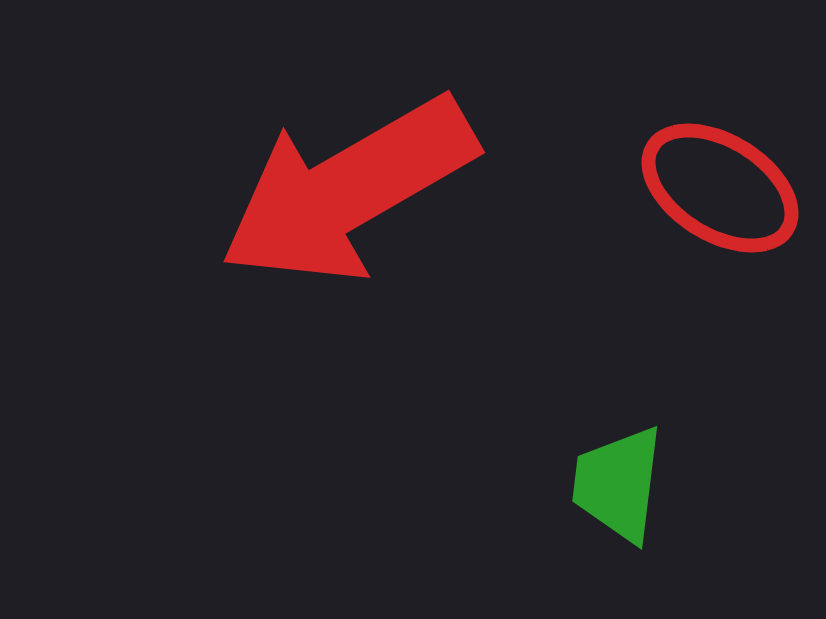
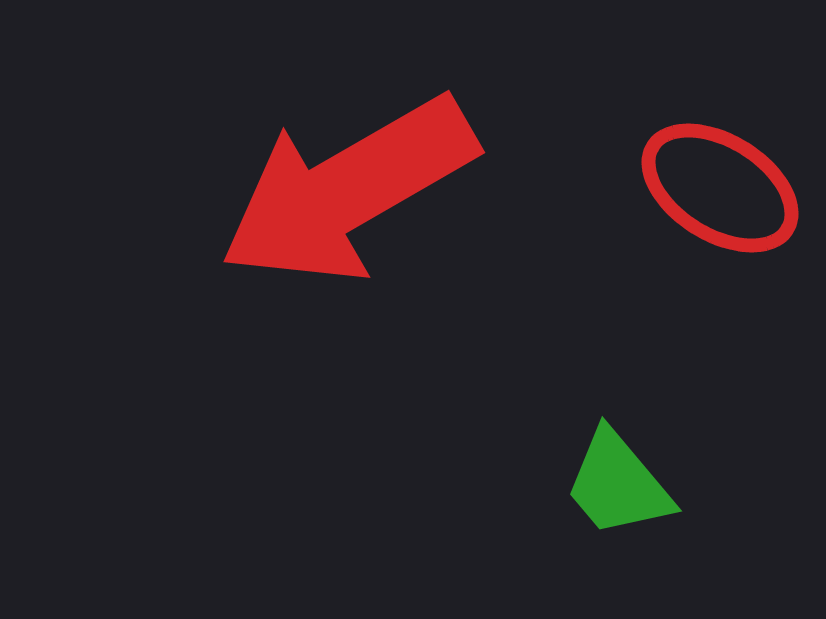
green trapezoid: rotated 47 degrees counterclockwise
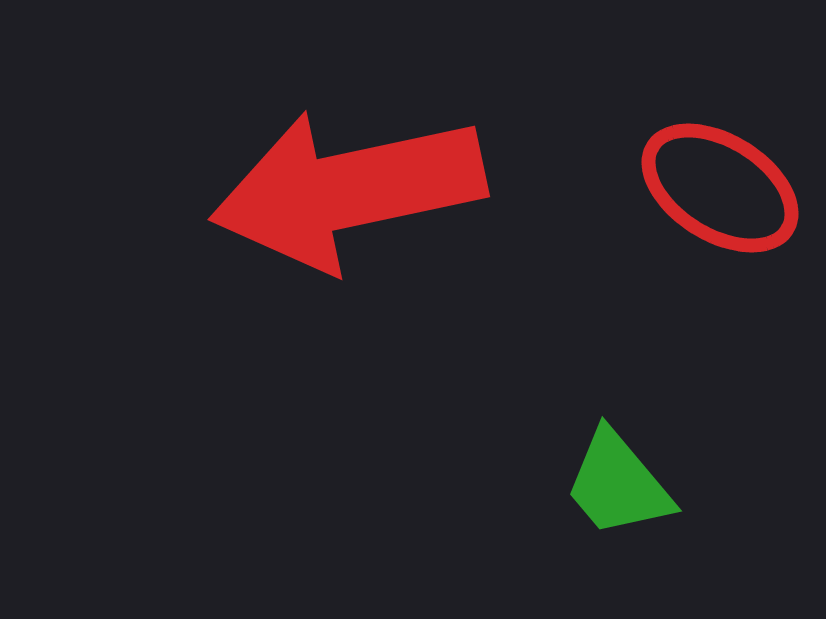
red arrow: rotated 18 degrees clockwise
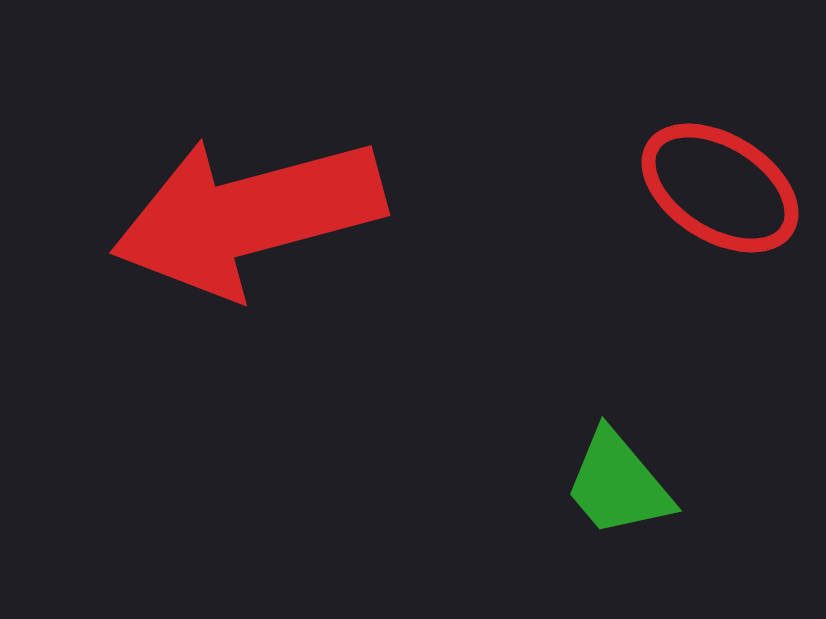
red arrow: moved 100 px left, 26 px down; rotated 3 degrees counterclockwise
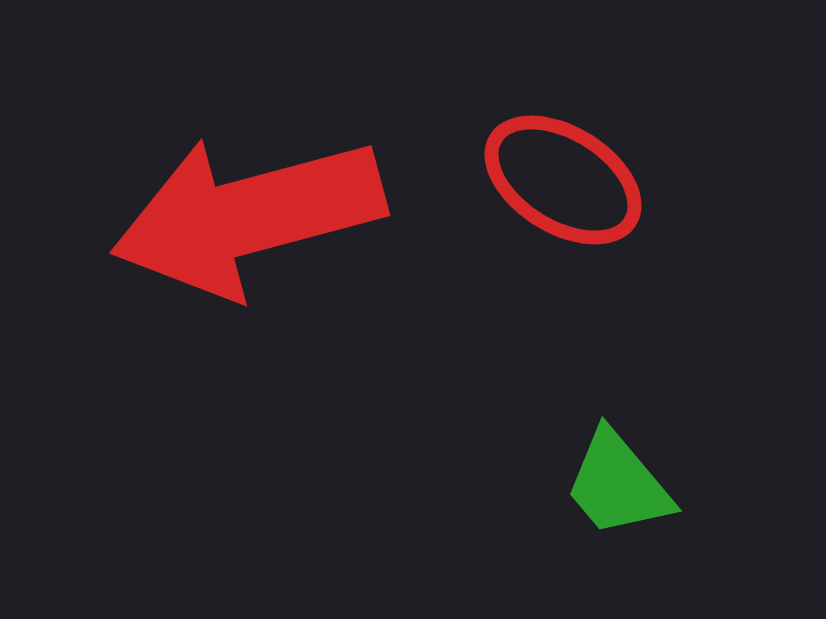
red ellipse: moved 157 px left, 8 px up
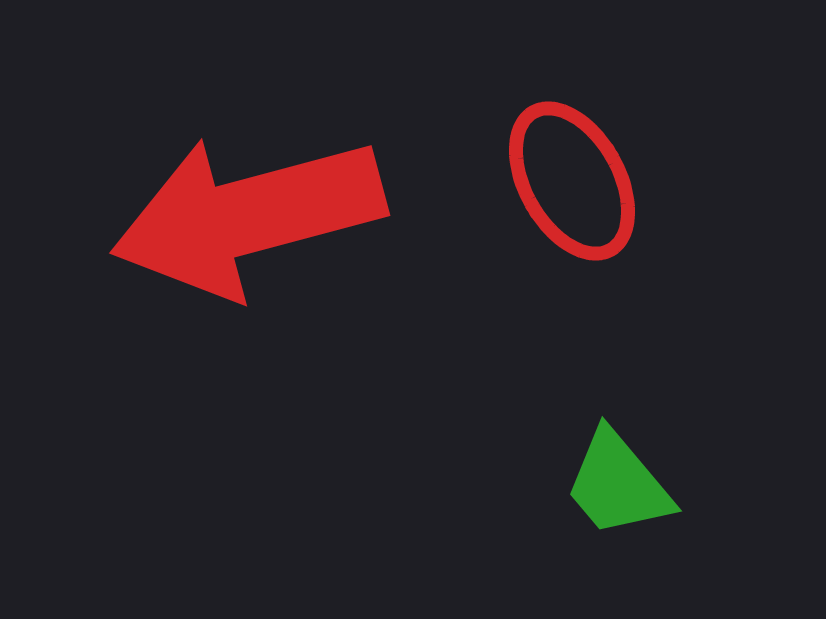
red ellipse: moved 9 px right, 1 px down; rotated 29 degrees clockwise
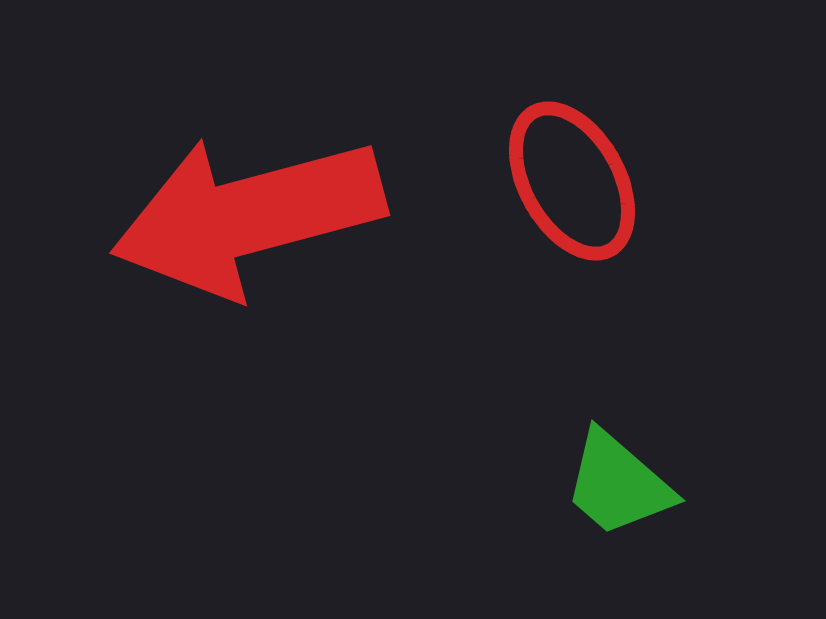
green trapezoid: rotated 9 degrees counterclockwise
